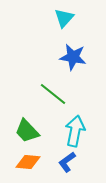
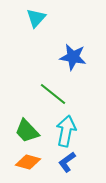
cyan triangle: moved 28 px left
cyan arrow: moved 9 px left
orange diamond: rotated 10 degrees clockwise
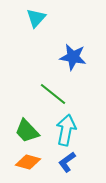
cyan arrow: moved 1 px up
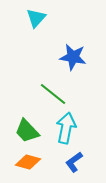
cyan arrow: moved 2 px up
blue L-shape: moved 7 px right
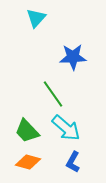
blue star: rotated 12 degrees counterclockwise
green line: rotated 16 degrees clockwise
cyan arrow: rotated 120 degrees clockwise
blue L-shape: moved 1 px left; rotated 25 degrees counterclockwise
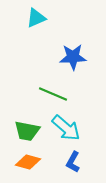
cyan triangle: rotated 25 degrees clockwise
green line: rotated 32 degrees counterclockwise
green trapezoid: rotated 36 degrees counterclockwise
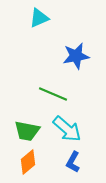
cyan triangle: moved 3 px right
blue star: moved 3 px right, 1 px up; rotated 8 degrees counterclockwise
cyan arrow: moved 1 px right, 1 px down
orange diamond: rotated 55 degrees counterclockwise
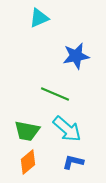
green line: moved 2 px right
blue L-shape: rotated 75 degrees clockwise
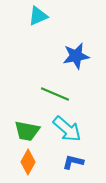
cyan triangle: moved 1 px left, 2 px up
orange diamond: rotated 20 degrees counterclockwise
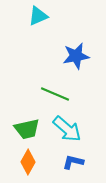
green trapezoid: moved 2 px up; rotated 24 degrees counterclockwise
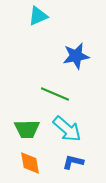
green trapezoid: rotated 12 degrees clockwise
orange diamond: moved 2 px right, 1 px down; rotated 40 degrees counterclockwise
